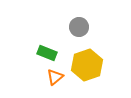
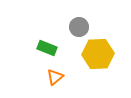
green rectangle: moved 5 px up
yellow hexagon: moved 11 px right, 11 px up; rotated 16 degrees clockwise
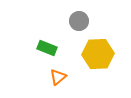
gray circle: moved 6 px up
orange triangle: moved 3 px right
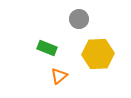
gray circle: moved 2 px up
orange triangle: moved 1 px right, 1 px up
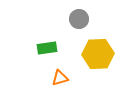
green rectangle: rotated 30 degrees counterclockwise
orange triangle: moved 1 px right, 2 px down; rotated 24 degrees clockwise
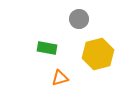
green rectangle: rotated 18 degrees clockwise
yellow hexagon: rotated 12 degrees counterclockwise
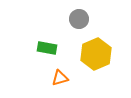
yellow hexagon: moved 2 px left; rotated 8 degrees counterclockwise
